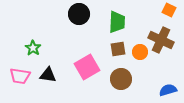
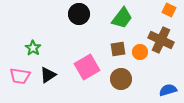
green trapezoid: moved 5 px right, 4 px up; rotated 35 degrees clockwise
black triangle: rotated 42 degrees counterclockwise
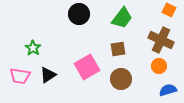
orange circle: moved 19 px right, 14 px down
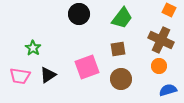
pink square: rotated 10 degrees clockwise
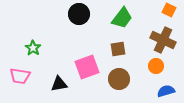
brown cross: moved 2 px right
orange circle: moved 3 px left
black triangle: moved 11 px right, 9 px down; rotated 24 degrees clockwise
brown circle: moved 2 px left
blue semicircle: moved 2 px left, 1 px down
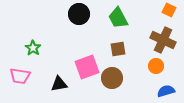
green trapezoid: moved 4 px left; rotated 115 degrees clockwise
brown circle: moved 7 px left, 1 px up
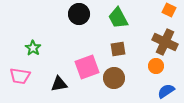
brown cross: moved 2 px right, 2 px down
brown circle: moved 2 px right
blue semicircle: rotated 18 degrees counterclockwise
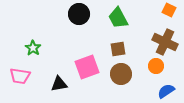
brown circle: moved 7 px right, 4 px up
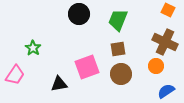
orange square: moved 1 px left
green trapezoid: moved 2 px down; rotated 50 degrees clockwise
pink trapezoid: moved 5 px left, 1 px up; rotated 65 degrees counterclockwise
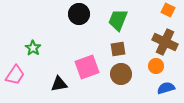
blue semicircle: moved 3 px up; rotated 18 degrees clockwise
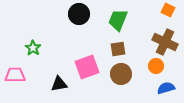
pink trapezoid: rotated 125 degrees counterclockwise
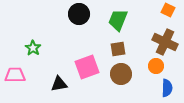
blue semicircle: moved 1 px right; rotated 108 degrees clockwise
